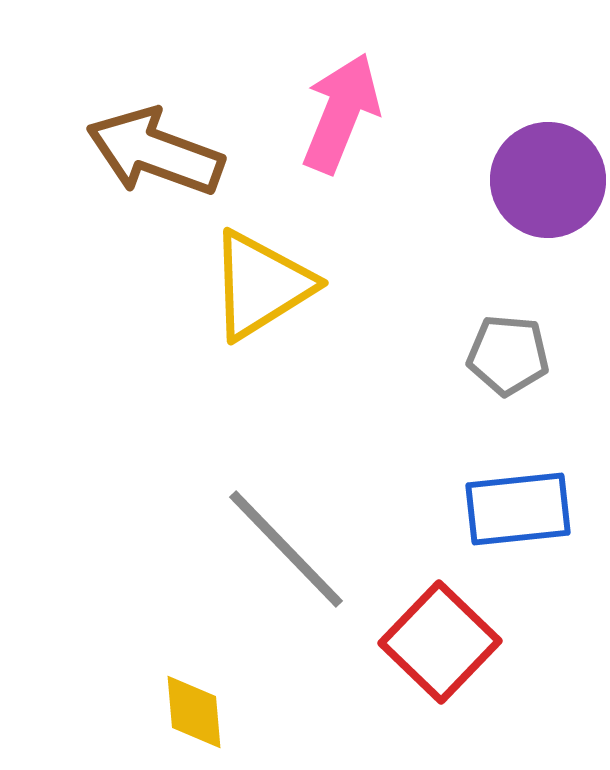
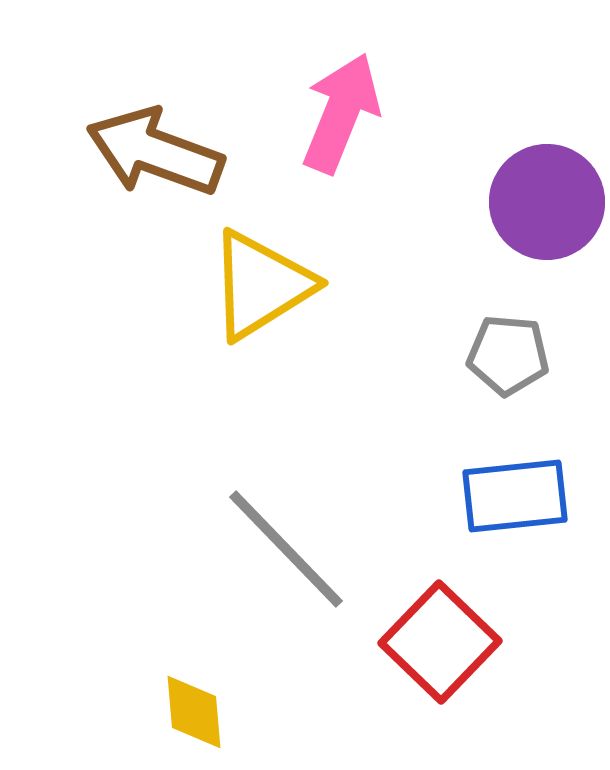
purple circle: moved 1 px left, 22 px down
blue rectangle: moved 3 px left, 13 px up
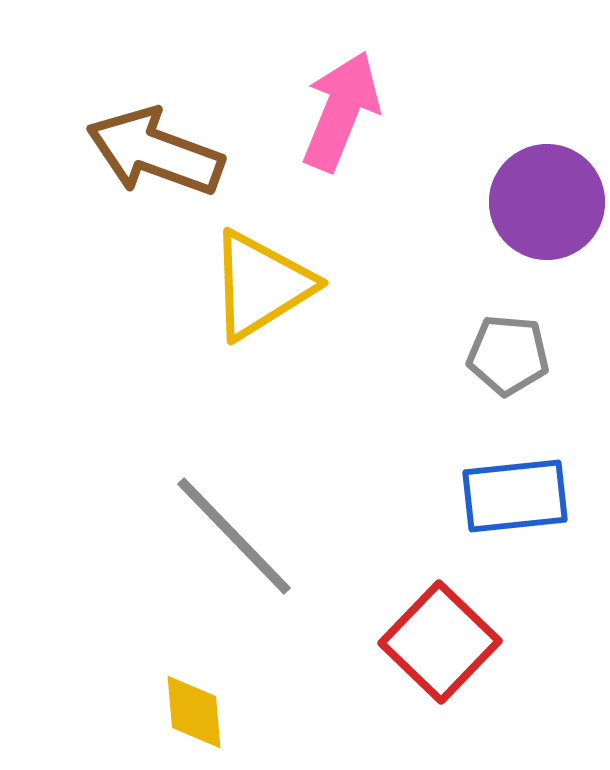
pink arrow: moved 2 px up
gray line: moved 52 px left, 13 px up
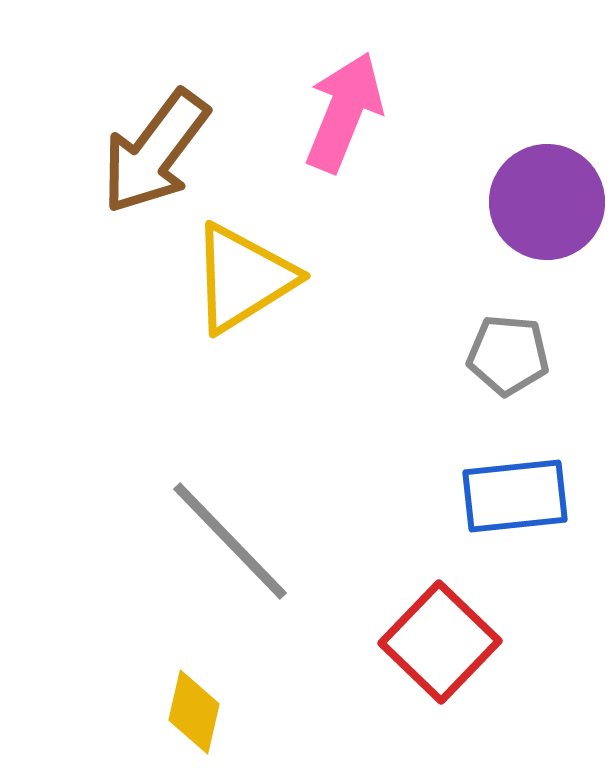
pink arrow: moved 3 px right, 1 px down
brown arrow: rotated 73 degrees counterclockwise
yellow triangle: moved 18 px left, 7 px up
gray line: moved 4 px left, 5 px down
yellow diamond: rotated 18 degrees clockwise
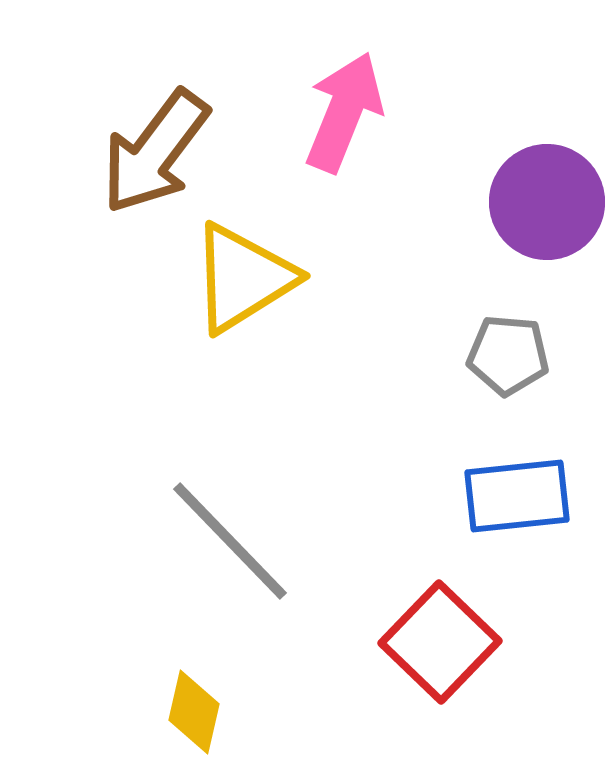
blue rectangle: moved 2 px right
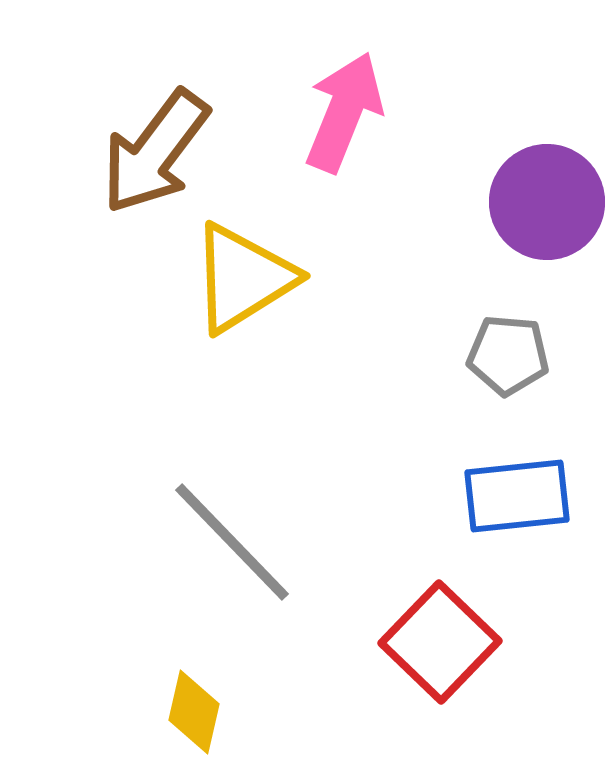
gray line: moved 2 px right, 1 px down
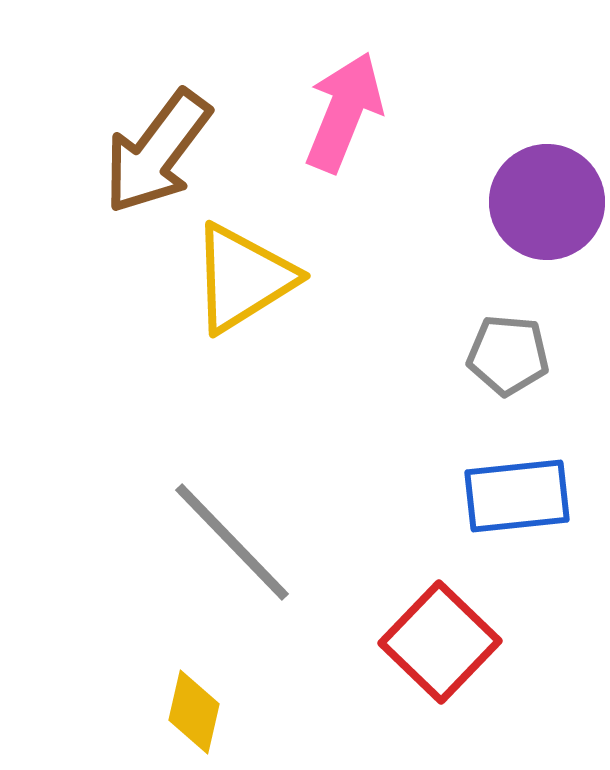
brown arrow: moved 2 px right
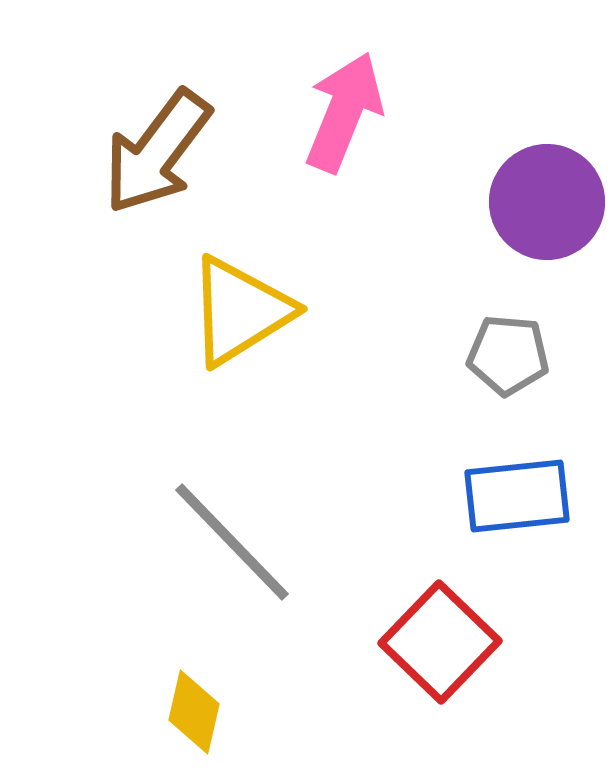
yellow triangle: moved 3 px left, 33 px down
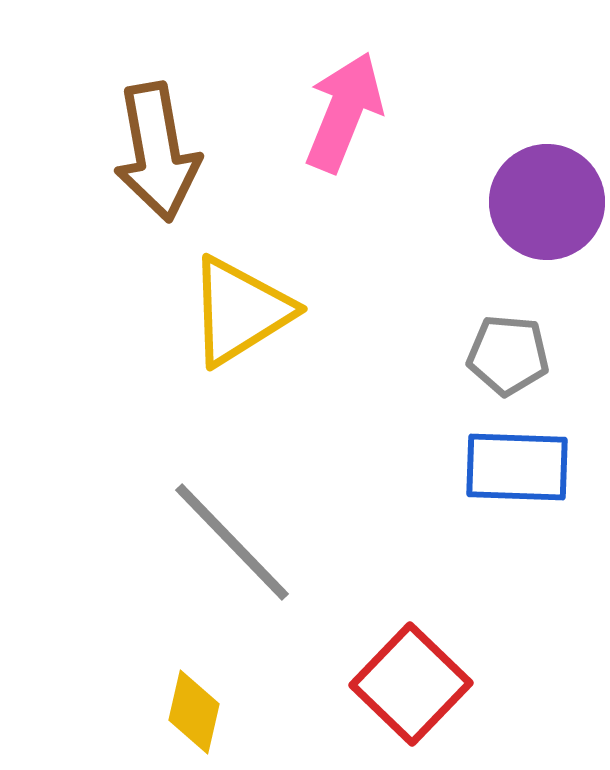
brown arrow: rotated 47 degrees counterclockwise
blue rectangle: moved 29 px up; rotated 8 degrees clockwise
red square: moved 29 px left, 42 px down
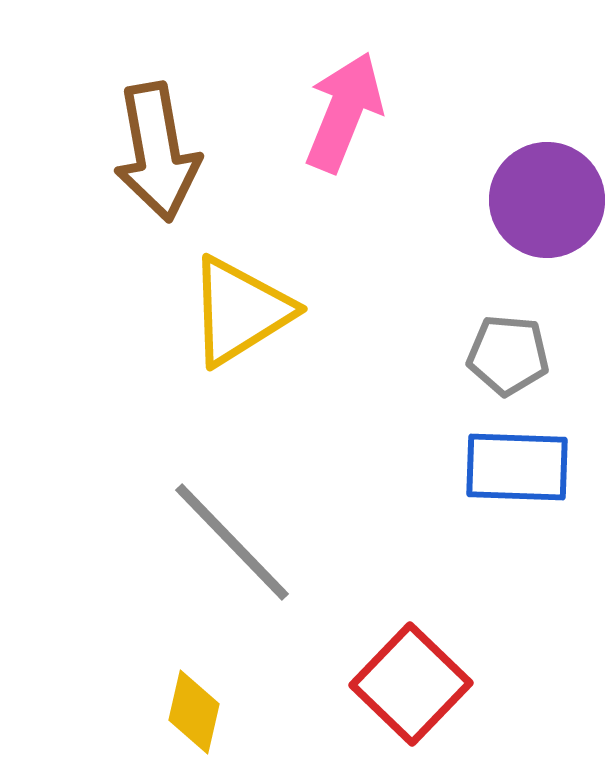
purple circle: moved 2 px up
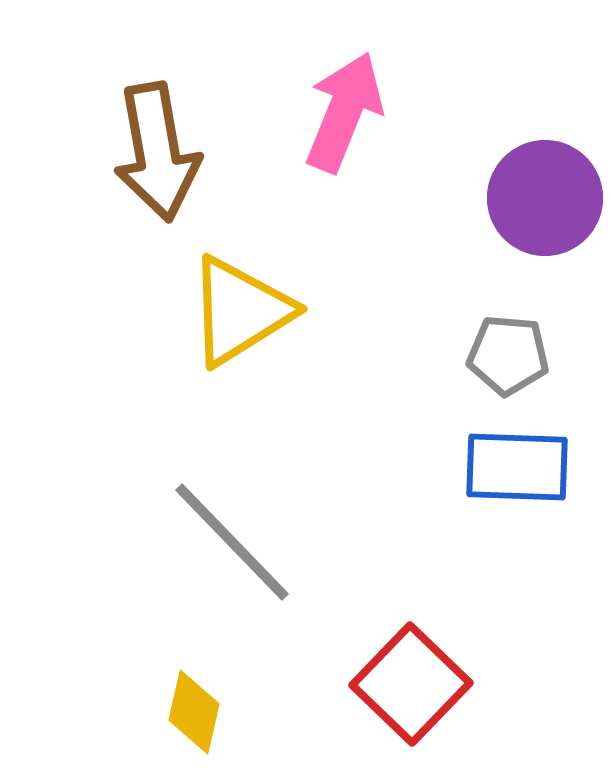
purple circle: moved 2 px left, 2 px up
